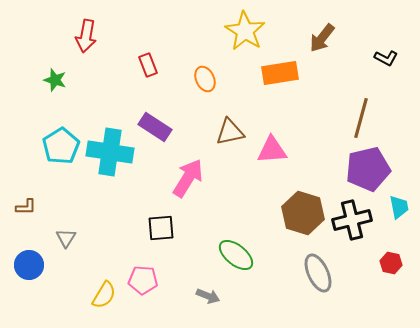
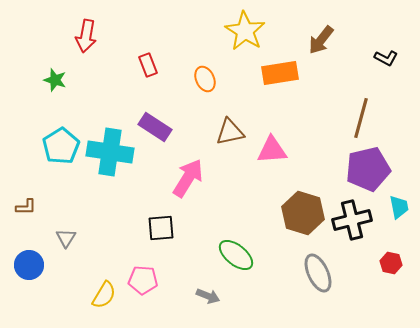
brown arrow: moved 1 px left, 2 px down
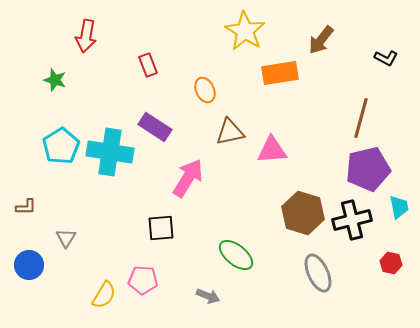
orange ellipse: moved 11 px down
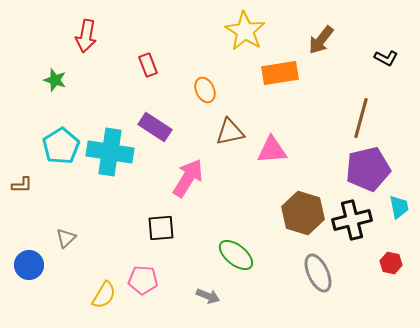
brown L-shape: moved 4 px left, 22 px up
gray triangle: rotated 15 degrees clockwise
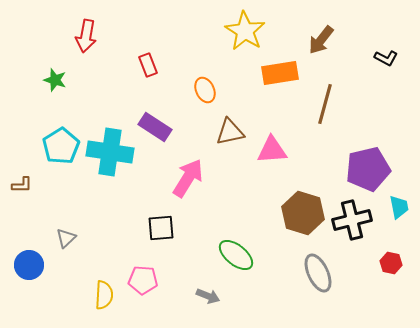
brown line: moved 36 px left, 14 px up
yellow semicircle: rotated 28 degrees counterclockwise
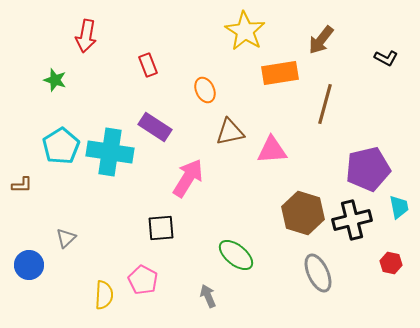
pink pentagon: rotated 24 degrees clockwise
gray arrow: rotated 135 degrees counterclockwise
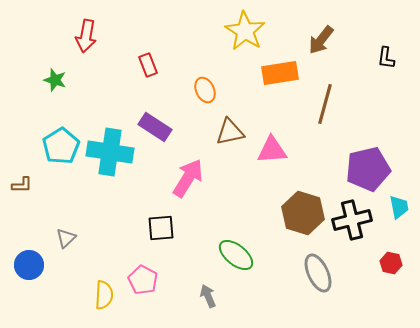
black L-shape: rotated 70 degrees clockwise
